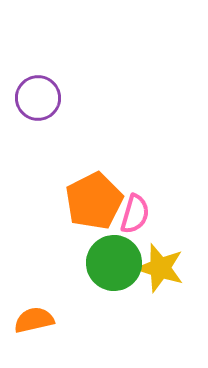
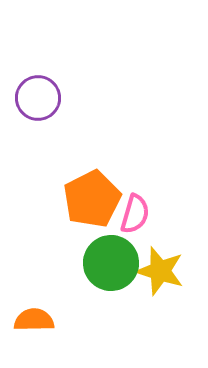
orange pentagon: moved 2 px left, 2 px up
green circle: moved 3 px left
yellow star: moved 3 px down
orange semicircle: rotated 12 degrees clockwise
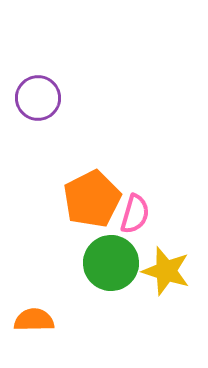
yellow star: moved 6 px right
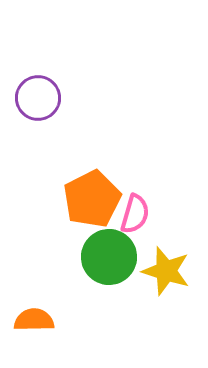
green circle: moved 2 px left, 6 px up
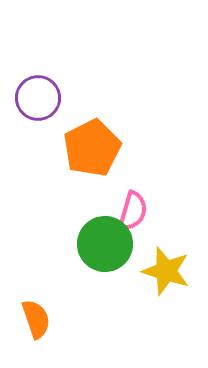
orange pentagon: moved 51 px up
pink semicircle: moved 2 px left, 3 px up
green circle: moved 4 px left, 13 px up
orange semicircle: moved 2 px right, 1 px up; rotated 72 degrees clockwise
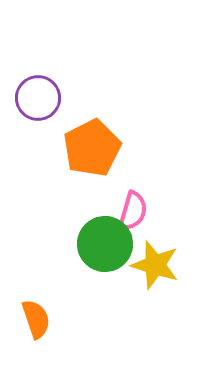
yellow star: moved 11 px left, 6 px up
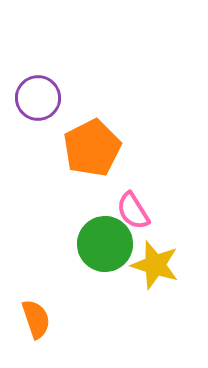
pink semicircle: rotated 132 degrees clockwise
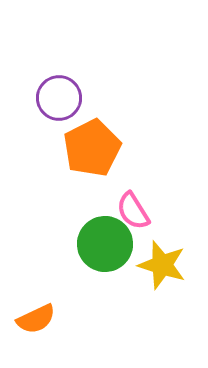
purple circle: moved 21 px right
yellow star: moved 7 px right
orange semicircle: rotated 84 degrees clockwise
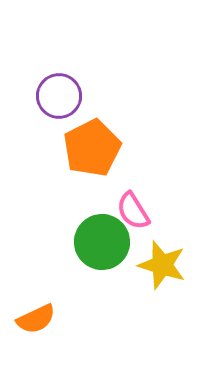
purple circle: moved 2 px up
green circle: moved 3 px left, 2 px up
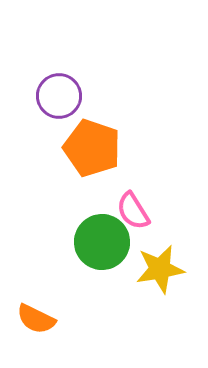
orange pentagon: rotated 26 degrees counterclockwise
yellow star: moved 2 px left, 4 px down; rotated 27 degrees counterclockwise
orange semicircle: rotated 51 degrees clockwise
